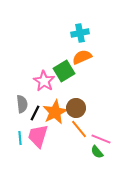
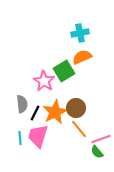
pink line: rotated 42 degrees counterclockwise
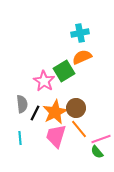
pink trapezoid: moved 18 px right
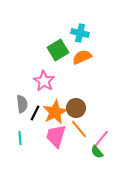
cyan cross: rotated 24 degrees clockwise
green square: moved 6 px left, 21 px up
pink line: rotated 30 degrees counterclockwise
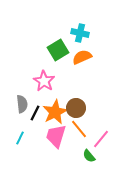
cyan line: rotated 32 degrees clockwise
green semicircle: moved 8 px left, 4 px down
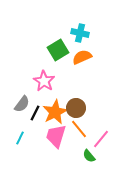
gray semicircle: rotated 42 degrees clockwise
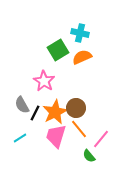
gray semicircle: moved 1 px down; rotated 114 degrees clockwise
cyan line: rotated 32 degrees clockwise
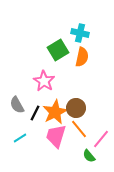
orange semicircle: rotated 126 degrees clockwise
gray semicircle: moved 5 px left
